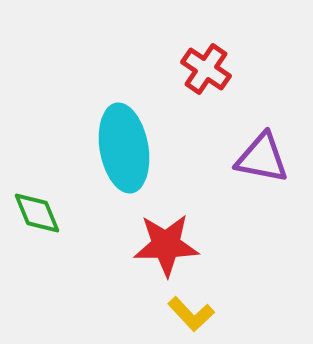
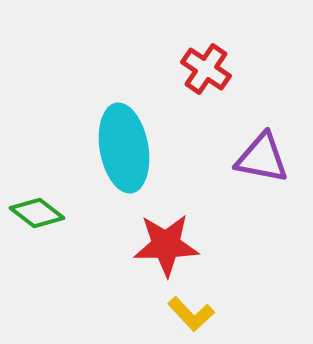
green diamond: rotated 30 degrees counterclockwise
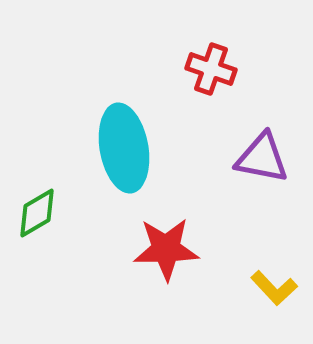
red cross: moved 5 px right; rotated 15 degrees counterclockwise
green diamond: rotated 68 degrees counterclockwise
red star: moved 4 px down
yellow L-shape: moved 83 px right, 26 px up
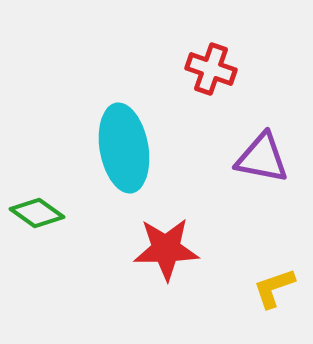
green diamond: rotated 66 degrees clockwise
yellow L-shape: rotated 114 degrees clockwise
